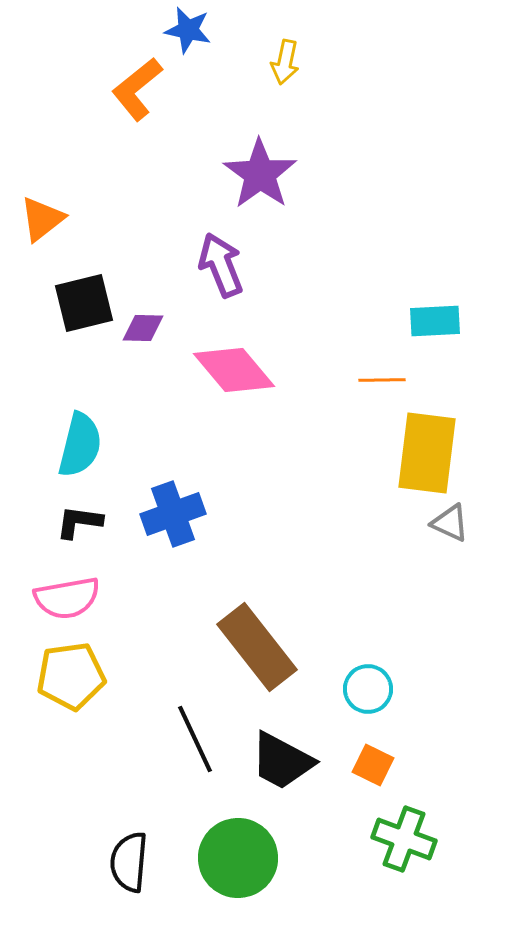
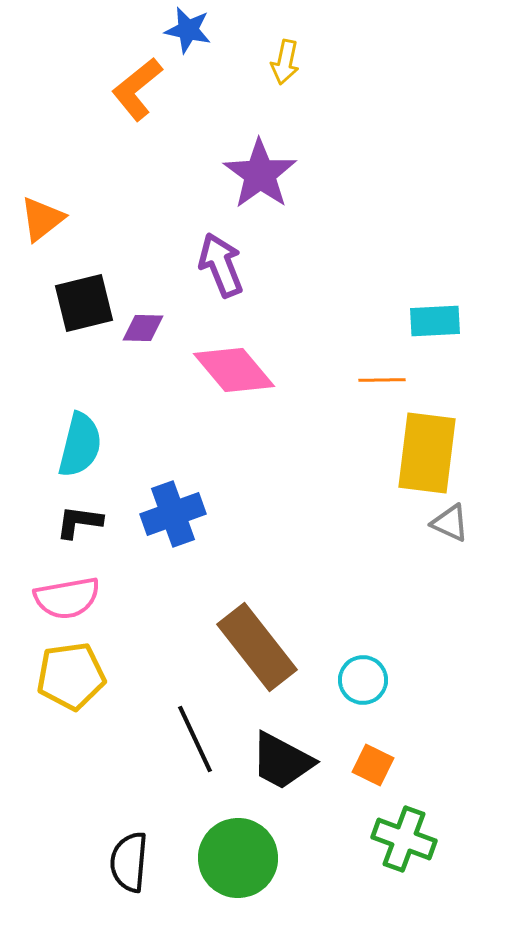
cyan circle: moved 5 px left, 9 px up
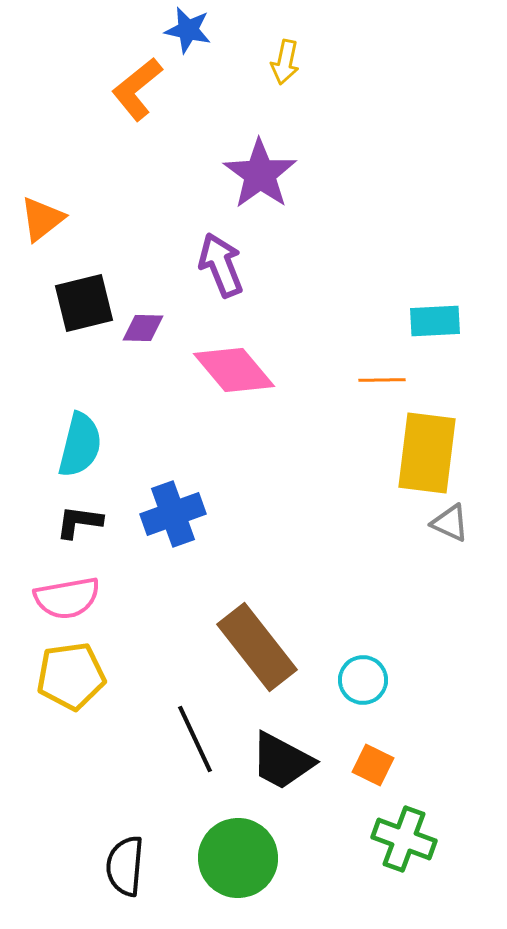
black semicircle: moved 4 px left, 4 px down
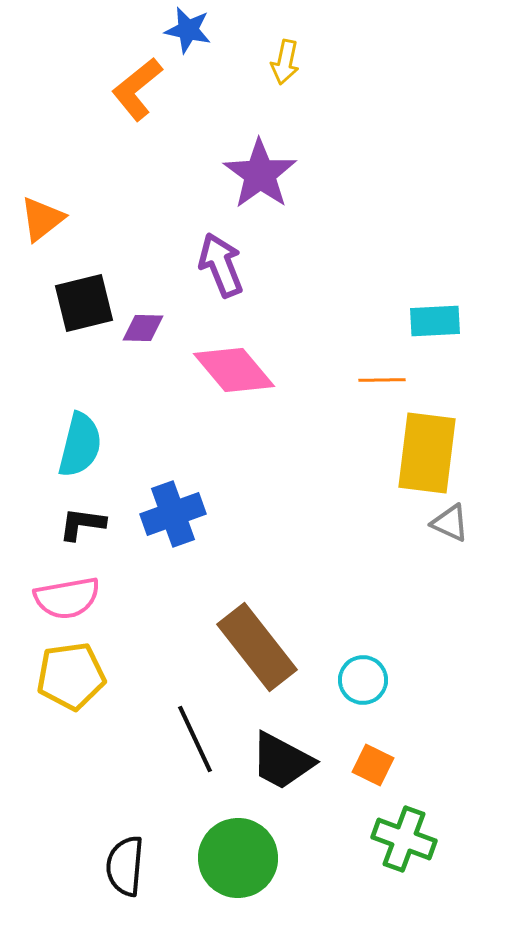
black L-shape: moved 3 px right, 2 px down
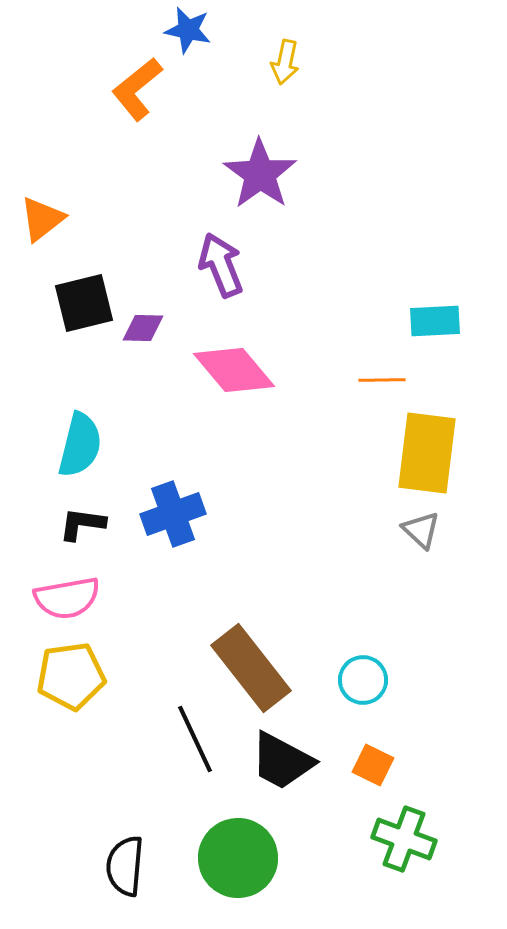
gray triangle: moved 29 px left, 7 px down; rotated 18 degrees clockwise
brown rectangle: moved 6 px left, 21 px down
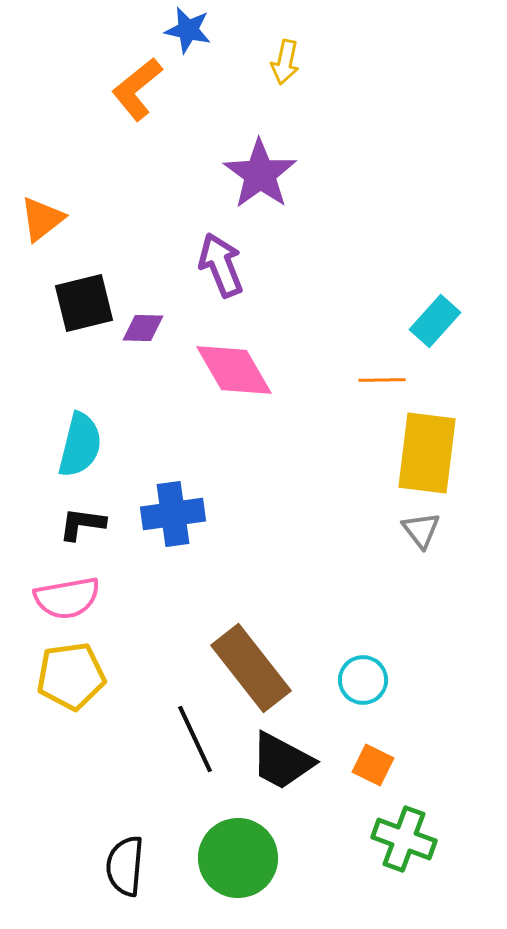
cyan rectangle: rotated 45 degrees counterclockwise
pink diamond: rotated 10 degrees clockwise
blue cross: rotated 12 degrees clockwise
gray triangle: rotated 9 degrees clockwise
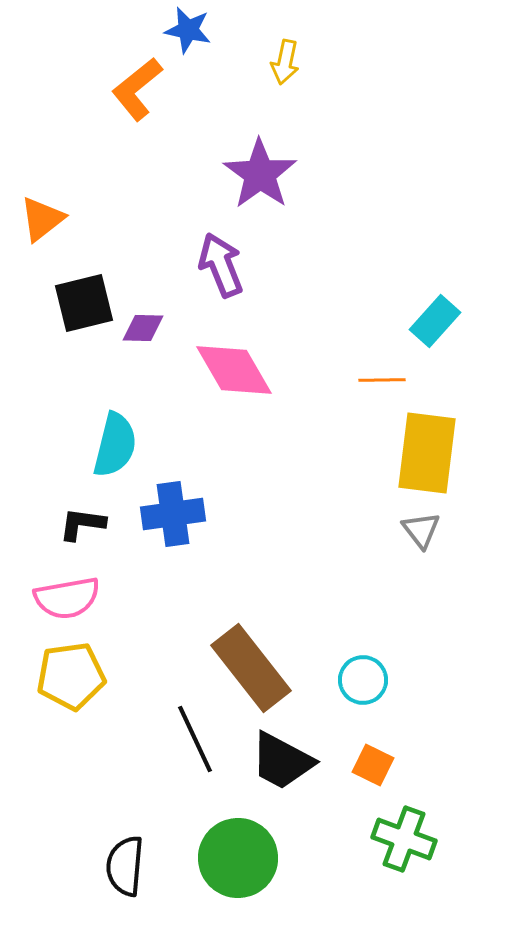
cyan semicircle: moved 35 px right
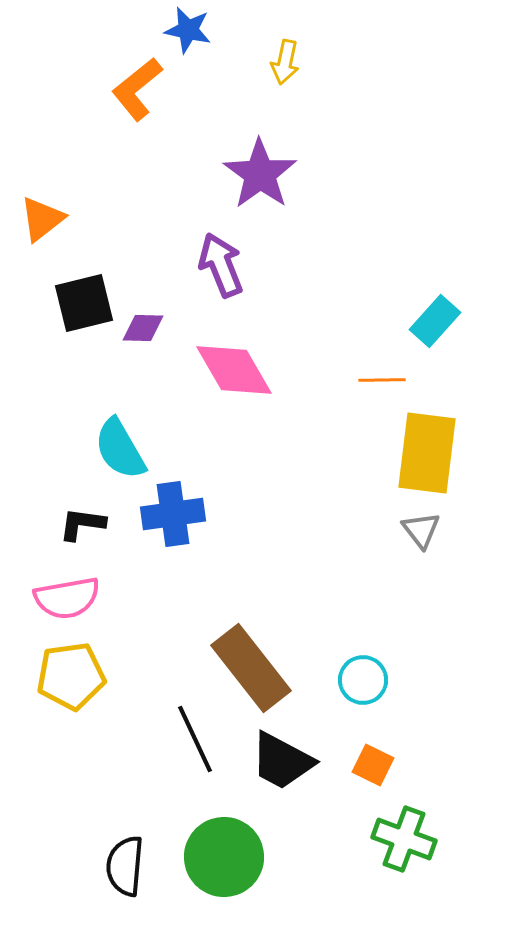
cyan semicircle: moved 5 px right, 4 px down; rotated 136 degrees clockwise
green circle: moved 14 px left, 1 px up
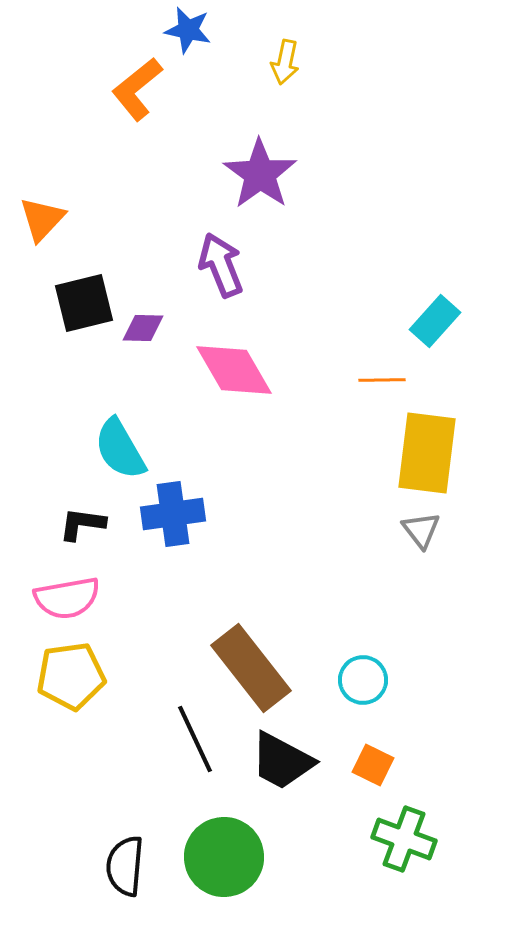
orange triangle: rotated 9 degrees counterclockwise
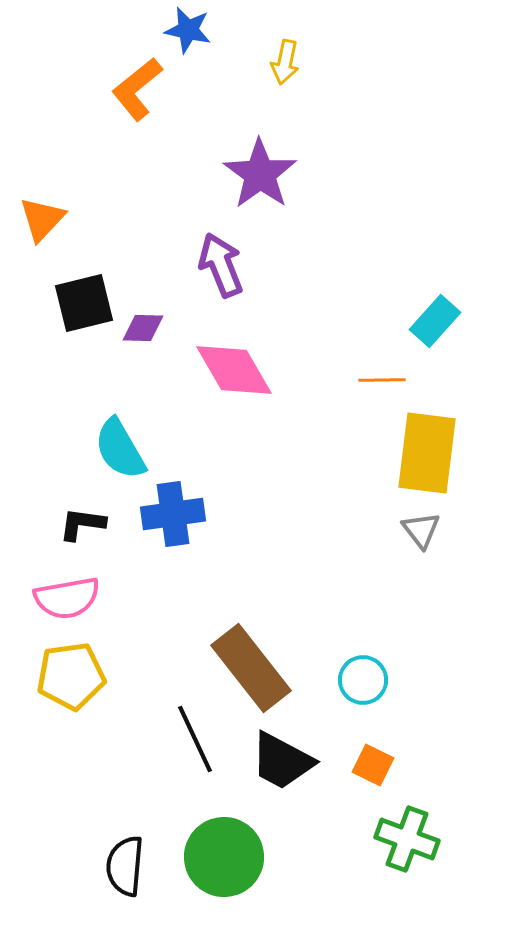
green cross: moved 3 px right
